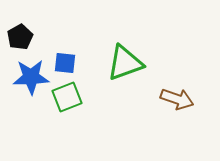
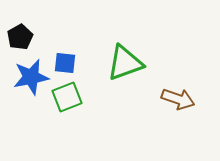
blue star: rotated 9 degrees counterclockwise
brown arrow: moved 1 px right
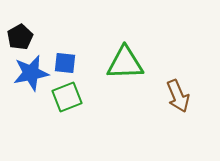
green triangle: rotated 18 degrees clockwise
blue star: moved 4 px up
brown arrow: moved 3 px up; rotated 48 degrees clockwise
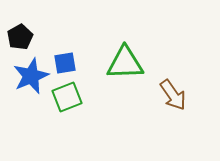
blue square: rotated 15 degrees counterclockwise
blue star: moved 3 px down; rotated 12 degrees counterclockwise
brown arrow: moved 5 px left, 1 px up; rotated 12 degrees counterclockwise
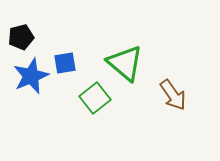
black pentagon: moved 1 px right; rotated 15 degrees clockwise
green triangle: rotated 42 degrees clockwise
green square: moved 28 px right, 1 px down; rotated 16 degrees counterclockwise
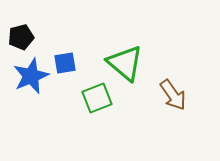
green square: moved 2 px right; rotated 16 degrees clockwise
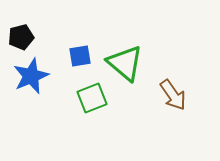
blue square: moved 15 px right, 7 px up
green square: moved 5 px left
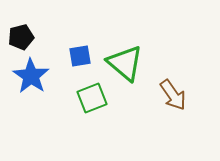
blue star: rotated 15 degrees counterclockwise
